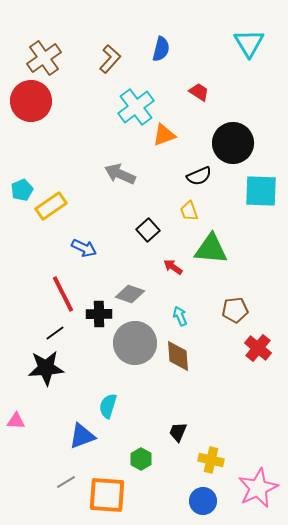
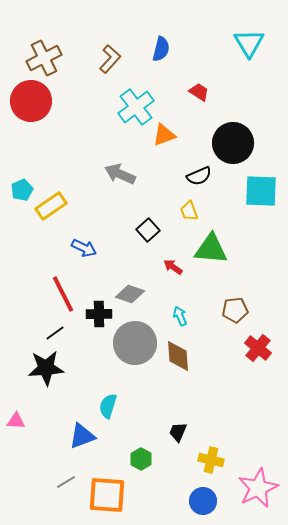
brown cross: rotated 8 degrees clockwise
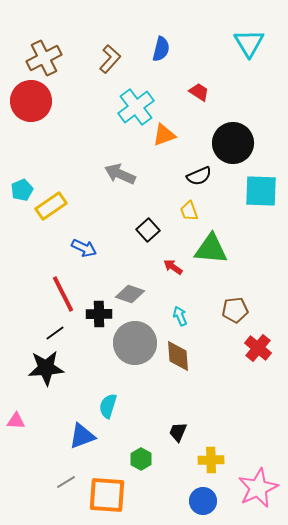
yellow cross: rotated 15 degrees counterclockwise
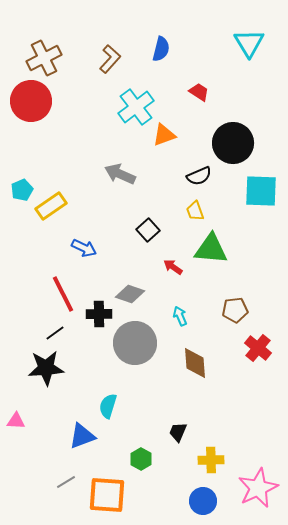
yellow trapezoid: moved 6 px right
brown diamond: moved 17 px right, 7 px down
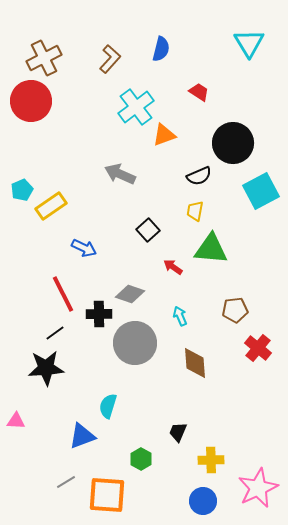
cyan square: rotated 30 degrees counterclockwise
yellow trapezoid: rotated 30 degrees clockwise
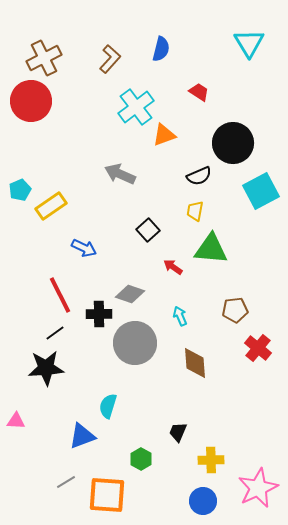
cyan pentagon: moved 2 px left
red line: moved 3 px left, 1 px down
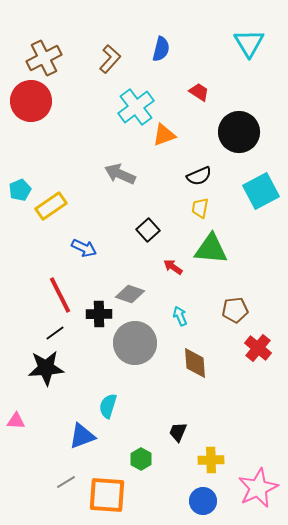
black circle: moved 6 px right, 11 px up
yellow trapezoid: moved 5 px right, 3 px up
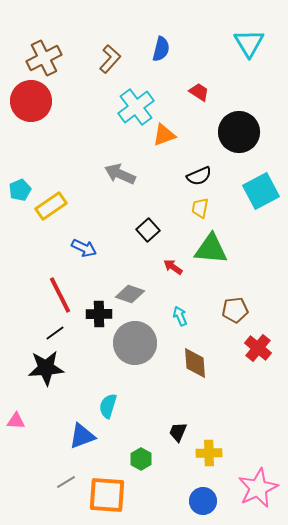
yellow cross: moved 2 px left, 7 px up
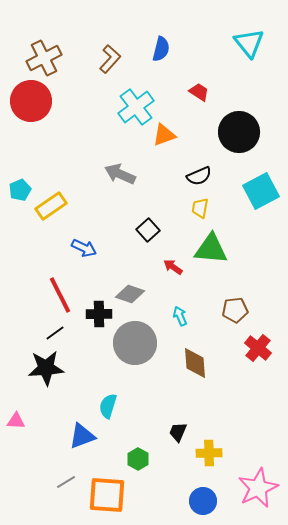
cyan triangle: rotated 8 degrees counterclockwise
green hexagon: moved 3 px left
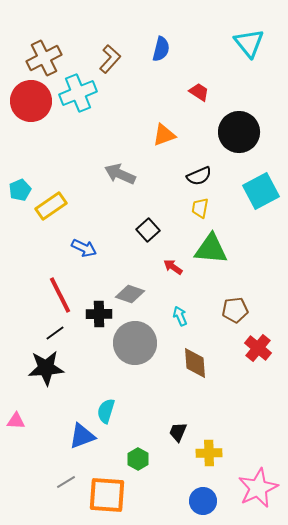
cyan cross: moved 58 px left, 14 px up; rotated 15 degrees clockwise
cyan semicircle: moved 2 px left, 5 px down
